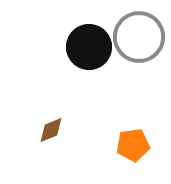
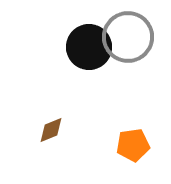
gray circle: moved 11 px left
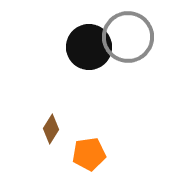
brown diamond: moved 1 px up; rotated 36 degrees counterclockwise
orange pentagon: moved 44 px left, 9 px down
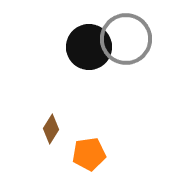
gray circle: moved 2 px left, 2 px down
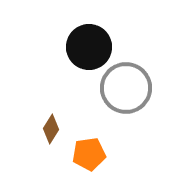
gray circle: moved 49 px down
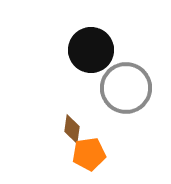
black circle: moved 2 px right, 3 px down
brown diamond: moved 21 px right; rotated 24 degrees counterclockwise
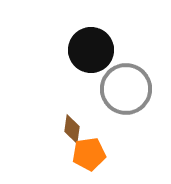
gray circle: moved 1 px down
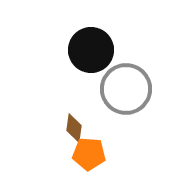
brown diamond: moved 2 px right, 1 px up
orange pentagon: rotated 12 degrees clockwise
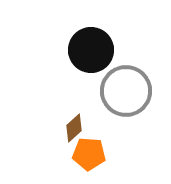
gray circle: moved 2 px down
brown diamond: rotated 40 degrees clockwise
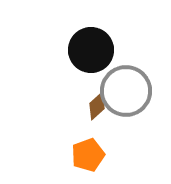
brown diamond: moved 23 px right, 22 px up
orange pentagon: moved 1 px left, 1 px down; rotated 24 degrees counterclockwise
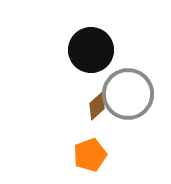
gray circle: moved 2 px right, 3 px down
orange pentagon: moved 2 px right
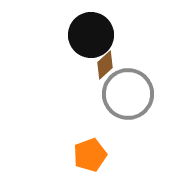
black circle: moved 15 px up
brown diamond: moved 8 px right, 41 px up
